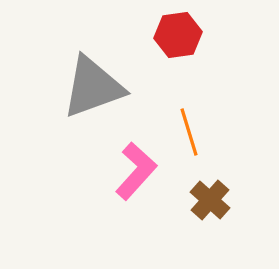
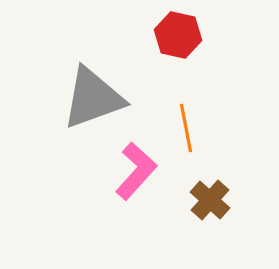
red hexagon: rotated 21 degrees clockwise
gray triangle: moved 11 px down
orange line: moved 3 px left, 4 px up; rotated 6 degrees clockwise
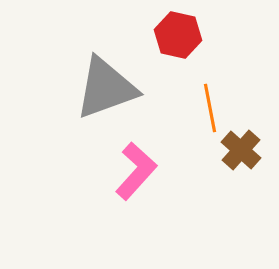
gray triangle: moved 13 px right, 10 px up
orange line: moved 24 px right, 20 px up
brown cross: moved 31 px right, 50 px up
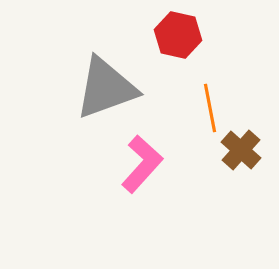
pink L-shape: moved 6 px right, 7 px up
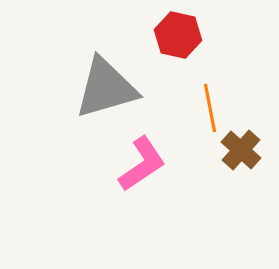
gray triangle: rotated 4 degrees clockwise
pink L-shape: rotated 14 degrees clockwise
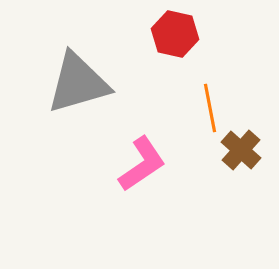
red hexagon: moved 3 px left, 1 px up
gray triangle: moved 28 px left, 5 px up
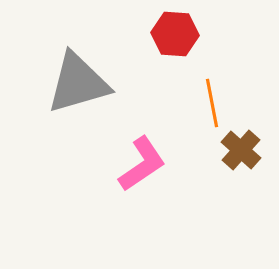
red hexagon: rotated 9 degrees counterclockwise
orange line: moved 2 px right, 5 px up
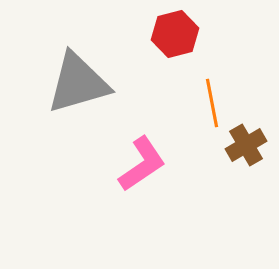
red hexagon: rotated 18 degrees counterclockwise
brown cross: moved 5 px right, 5 px up; rotated 18 degrees clockwise
